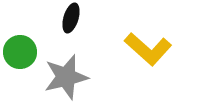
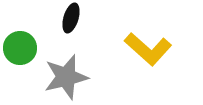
green circle: moved 4 px up
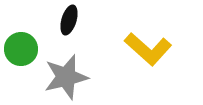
black ellipse: moved 2 px left, 2 px down
green circle: moved 1 px right, 1 px down
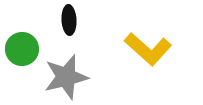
black ellipse: rotated 20 degrees counterclockwise
green circle: moved 1 px right
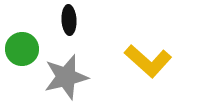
yellow L-shape: moved 12 px down
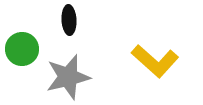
yellow L-shape: moved 7 px right
gray star: moved 2 px right
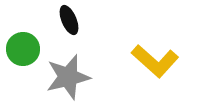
black ellipse: rotated 20 degrees counterclockwise
green circle: moved 1 px right
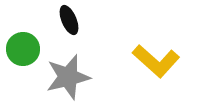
yellow L-shape: moved 1 px right
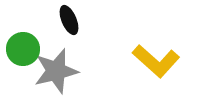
gray star: moved 12 px left, 6 px up
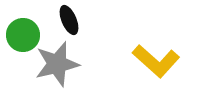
green circle: moved 14 px up
gray star: moved 1 px right, 7 px up
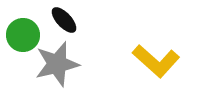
black ellipse: moved 5 px left; rotated 20 degrees counterclockwise
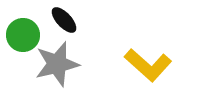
yellow L-shape: moved 8 px left, 4 px down
